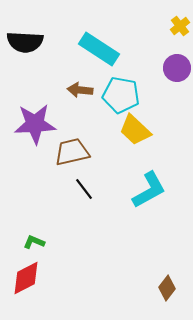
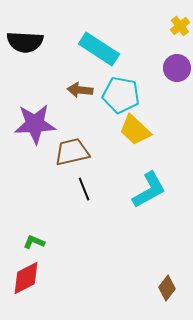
black line: rotated 15 degrees clockwise
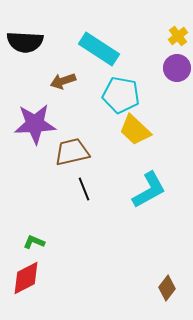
yellow cross: moved 2 px left, 10 px down
brown arrow: moved 17 px left, 9 px up; rotated 25 degrees counterclockwise
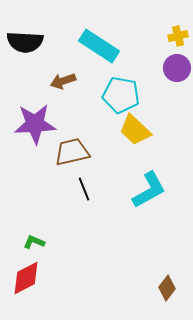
yellow cross: rotated 24 degrees clockwise
cyan rectangle: moved 3 px up
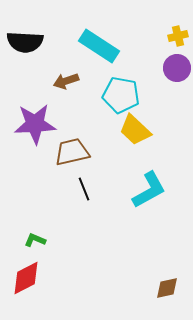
brown arrow: moved 3 px right
green L-shape: moved 1 px right, 2 px up
brown diamond: rotated 40 degrees clockwise
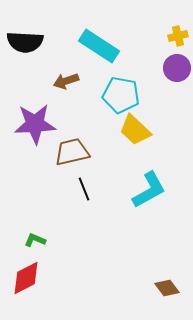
brown diamond: rotated 65 degrees clockwise
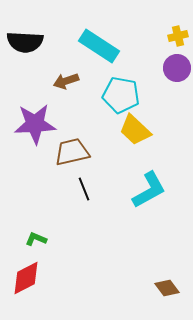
green L-shape: moved 1 px right, 1 px up
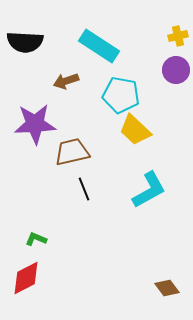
purple circle: moved 1 px left, 2 px down
